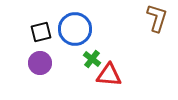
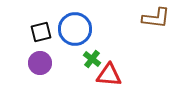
brown L-shape: moved 1 px left; rotated 80 degrees clockwise
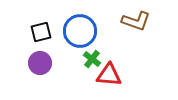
brown L-shape: moved 20 px left, 3 px down; rotated 12 degrees clockwise
blue circle: moved 5 px right, 2 px down
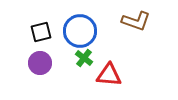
green cross: moved 8 px left, 1 px up
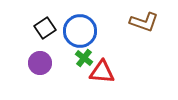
brown L-shape: moved 8 px right, 1 px down
black square: moved 4 px right, 4 px up; rotated 20 degrees counterclockwise
red triangle: moved 7 px left, 3 px up
